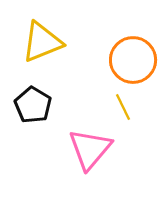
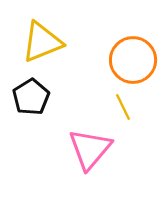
black pentagon: moved 2 px left, 8 px up; rotated 9 degrees clockwise
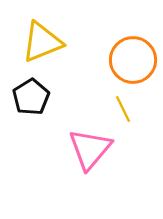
yellow line: moved 2 px down
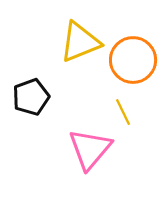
yellow triangle: moved 38 px right
black pentagon: rotated 12 degrees clockwise
yellow line: moved 3 px down
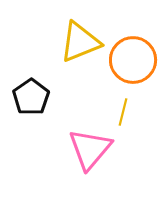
black pentagon: rotated 15 degrees counterclockwise
yellow line: rotated 40 degrees clockwise
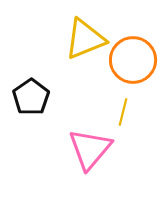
yellow triangle: moved 5 px right, 3 px up
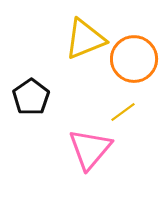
orange circle: moved 1 px right, 1 px up
yellow line: rotated 40 degrees clockwise
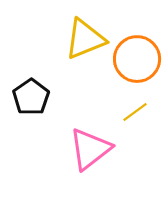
orange circle: moved 3 px right
yellow line: moved 12 px right
pink triangle: rotated 12 degrees clockwise
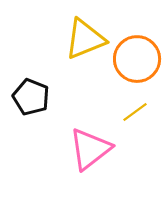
black pentagon: rotated 15 degrees counterclockwise
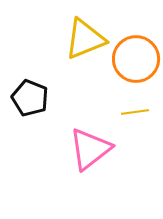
orange circle: moved 1 px left
black pentagon: moved 1 px left, 1 px down
yellow line: rotated 28 degrees clockwise
